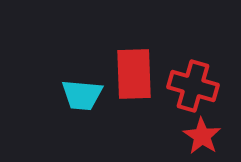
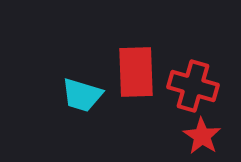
red rectangle: moved 2 px right, 2 px up
cyan trapezoid: rotated 12 degrees clockwise
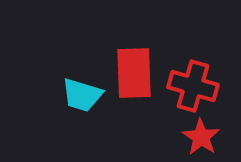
red rectangle: moved 2 px left, 1 px down
red star: moved 1 px left, 1 px down
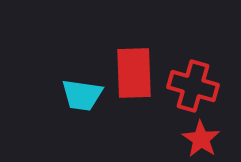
cyan trapezoid: rotated 9 degrees counterclockwise
red star: moved 2 px down
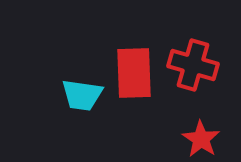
red cross: moved 21 px up
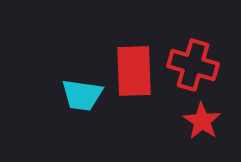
red rectangle: moved 2 px up
red star: moved 1 px right, 18 px up
